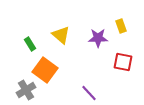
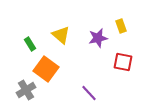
purple star: rotated 12 degrees counterclockwise
orange square: moved 1 px right, 1 px up
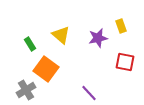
red square: moved 2 px right
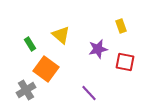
purple star: moved 11 px down
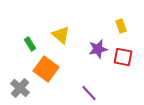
red square: moved 2 px left, 5 px up
gray cross: moved 6 px left, 2 px up; rotated 18 degrees counterclockwise
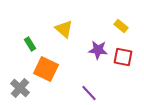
yellow rectangle: rotated 32 degrees counterclockwise
yellow triangle: moved 3 px right, 6 px up
purple star: moved 1 px down; rotated 18 degrees clockwise
orange square: rotated 10 degrees counterclockwise
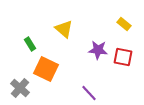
yellow rectangle: moved 3 px right, 2 px up
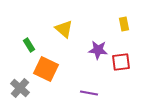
yellow rectangle: rotated 40 degrees clockwise
green rectangle: moved 1 px left, 1 px down
red square: moved 2 px left, 5 px down; rotated 18 degrees counterclockwise
purple line: rotated 36 degrees counterclockwise
